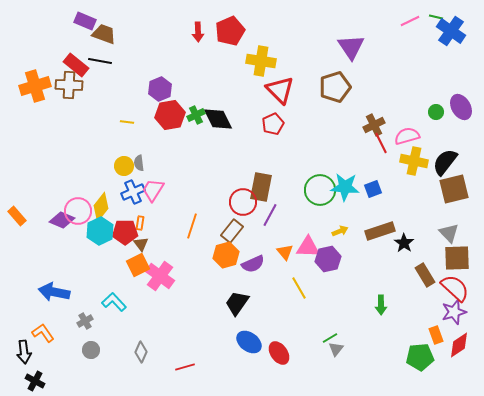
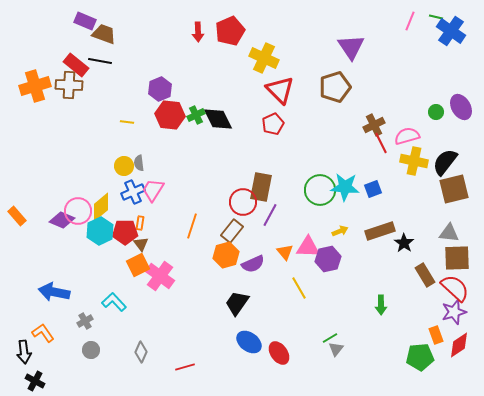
pink line at (410, 21): rotated 42 degrees counterclockwise
yellow cross at (261, 61): moved 3 px right, 3 px up; rotated 16 degrees clockwise
red hexagon at (170, 115): rotated 16 degrees clockwise
yellow diamond at (101, 207): rotated 12 degrees clockwise
gray triangle at (449, 233): rotated 40 degrees counterclockwise
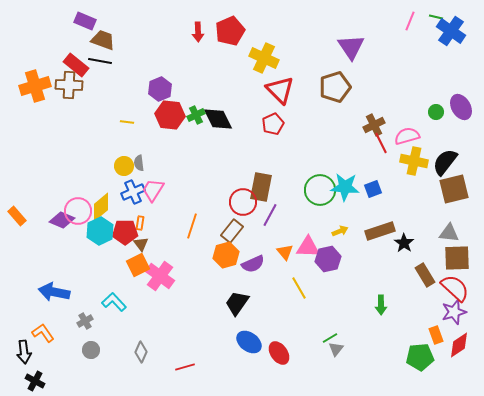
brown trapezoid at (104, 34): moved 1 px left, 6 px down
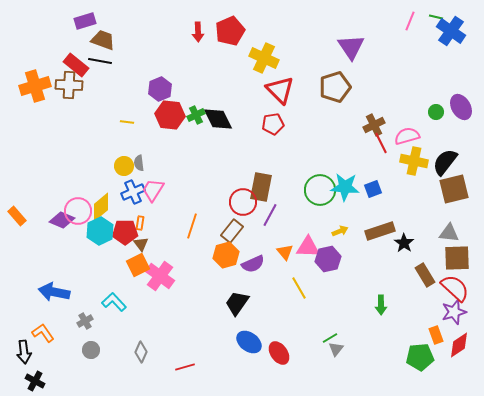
purple rectangle at (85, 21): rotated 40 degrees counterclockwise
red pentagon at (273, 124): rotated 15 degrees clockwise
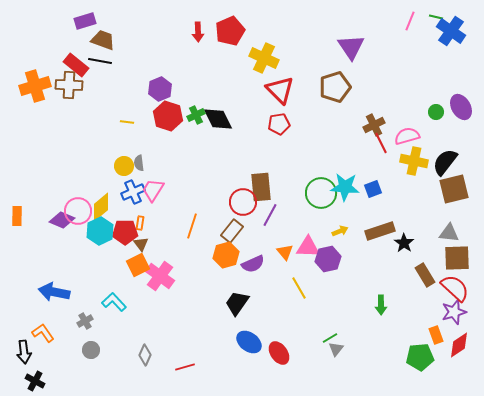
red hexagon at (170, 115): moved 2 px left, 1 px down; rotated 12 degrees clockwise
red pentagon at (273, 124): moved 6 px right
brown rectangle at (261, 187): rotated 16 degrees counterclockwise
green circle at (320, 190): moved 1 px right, 3 px down
orange rectangle at (17, 216): rotated 42 degrees clockwise
gray diamond at (141, 352): moved 4 px right, 3 px down
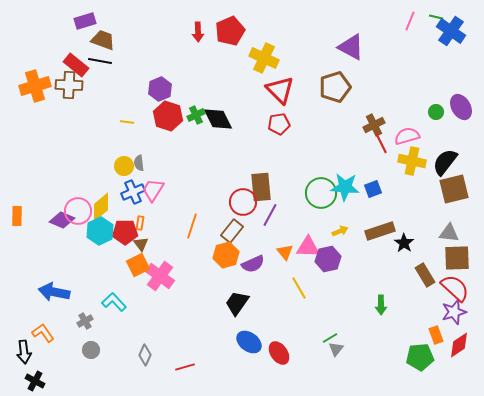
purple triangle at (351, 47): rotated 28 degrees counterclockwise
yellow cross at (414, 161): moved 2 px left
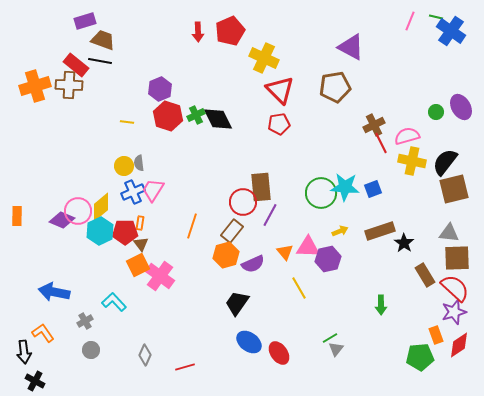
brown pentagon at (335, 87): rotated 8 degrees clockwise
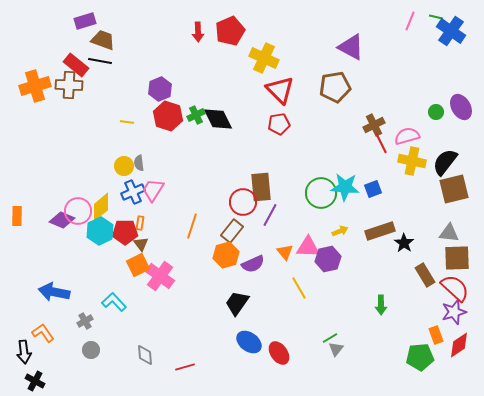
gray diamond at (145, 355): rotated 30 degrees counterclockwise
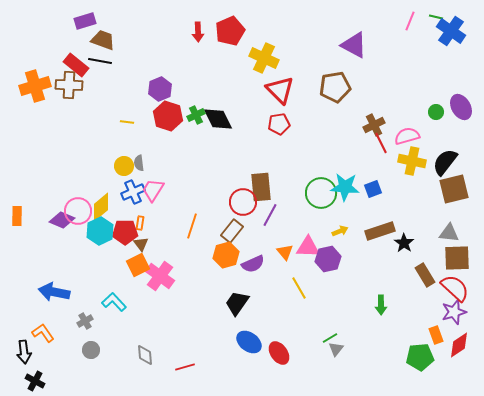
purple triangle at (351, 47): moved 3 px right, 2 px up
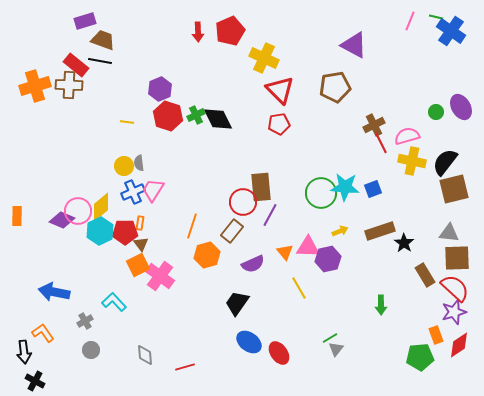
orange hexagon at (226, 255): moved 19 px left
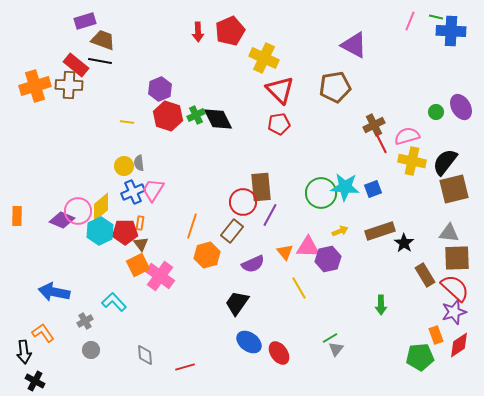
blue cross at (451, 31): rotated 32 degrees counterclockwise
